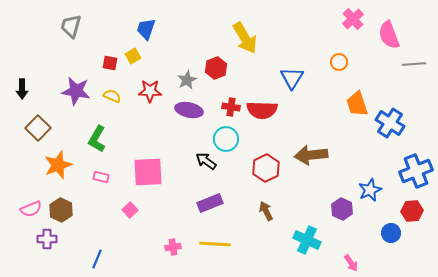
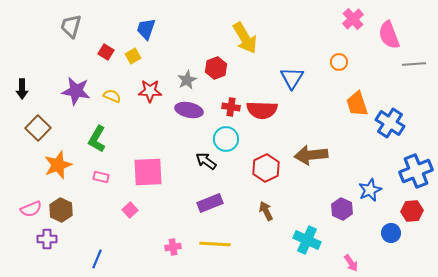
red square at (110, 63): moved 4 px left, 11 px up; rotated 21 degrees clockwise
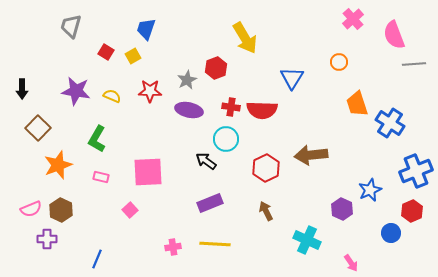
pink semicircle at (389, 35): moved 5 px right
red hexagon at (412, 211): rotated 20 degrees counterclockwise
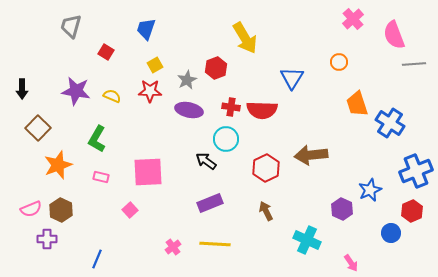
yellow square at (133, 56): moved 22 px right, 9 px down
pink cross at (173, 247): rotated 28 degrees counterclockwise
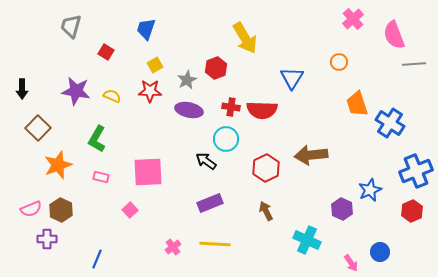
blue circle at (391, 233): moved 11 px left, 19 px down
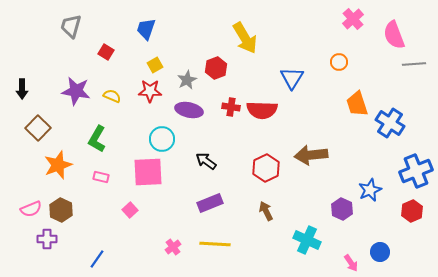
cyan circle at (226, 139): moved 64 px left
blue line at (97, 259): rotated 12 degrees clockwise
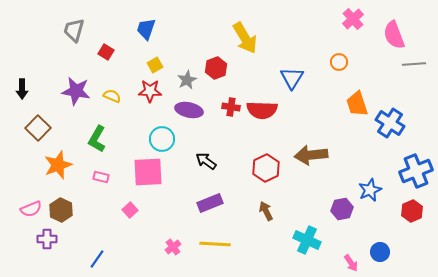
gray trapezoid at (71, 26): moved 3 px right, 4 px down
purple hexagon at (342, 209): rotated 25 degrees clockwise
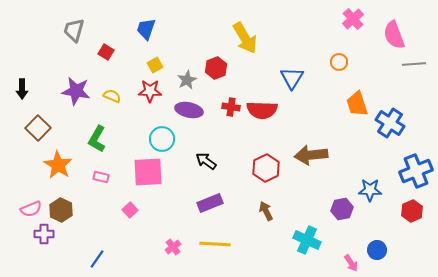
orange star at (58, 165): rotated 20 degrees counterclockwise
blue star at (370, 190): rotated 25 degrees clockwise
purple cross at (47, 239): moved 3 px left, 5 px up
blue circle at (380, 252): moved 3 px left, 2 px up
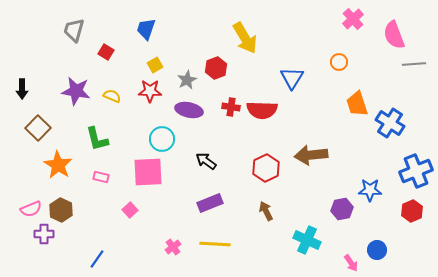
green L-shape at (97, 139): rotated 44 degrees counterclockwise
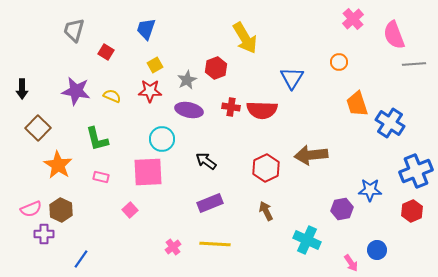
blue line at (97, 259): moved 16 px left
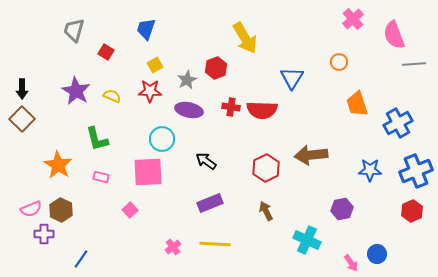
purple star at (76, 91): rotated 20 degrees clockwise
blue cross at (390, 123): moved 8 px right; rotated 28 degrees clockwise
brown square at (38, 128): moved 16 px left, 9 px up
blue star at (370, 190): moved 20 px up
blue circle at (377, 250): moved 4 px down
